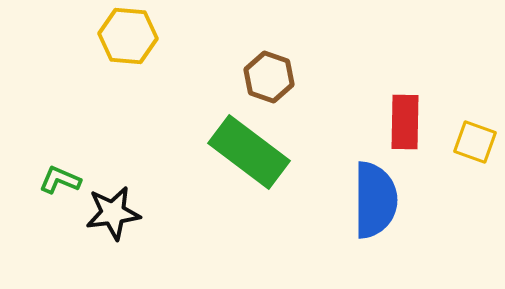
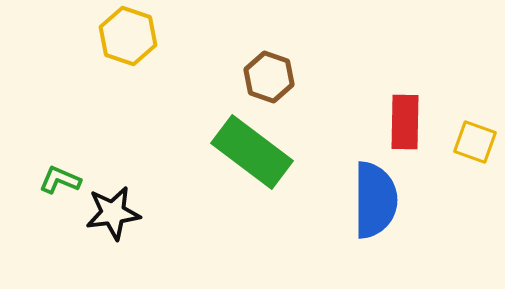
yellow hexagon: rotated 14 degrees clockwise
green rectangle: moved 3 px right
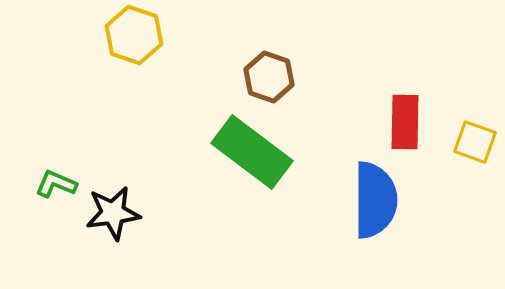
yellow hexagon: moved 6 px right, 1 px up
green L-shape: moved 4 px left, 4 px down
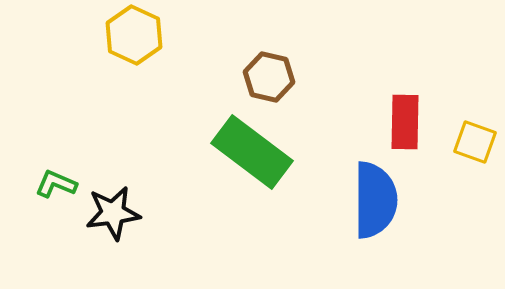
yellow hexagon: rotated 6 degrees clockwise
brown hexagon: rotated 6 degrees counterclockwise
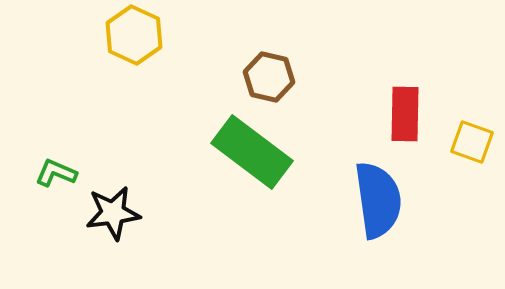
red rectangle: moved 8 px up
yellow square: moved 3 px left
green L-shape: moved 11 px up
blue semicircle: moved 3 px right; rotated 8 degrees counterclockwise
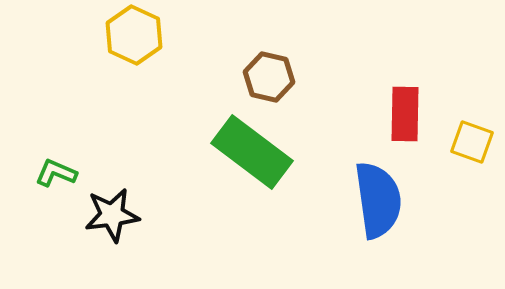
black star: moved 1 px left, 2 px down
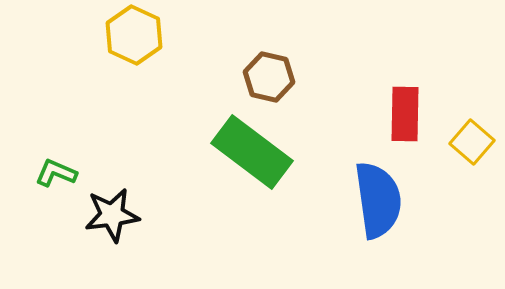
yellow square: rotated 21 degrees clockwise
